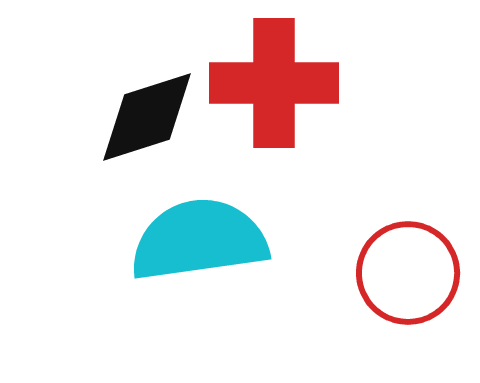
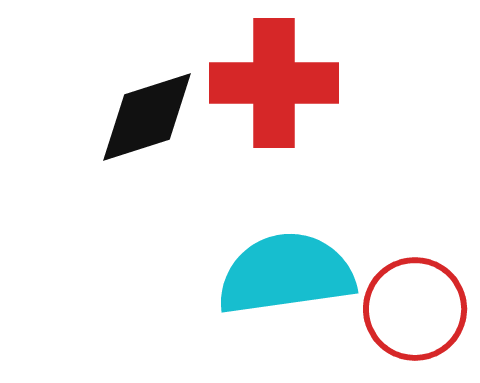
cyan semicircle: moved 87 px right, 34 px down
red circle: moved 7 px right, 36 px down
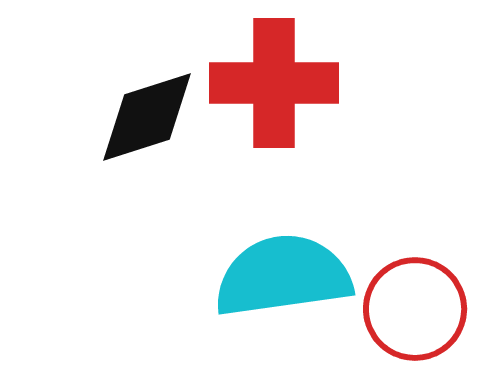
cyan semicircle: moved 3 px left, 2 px down
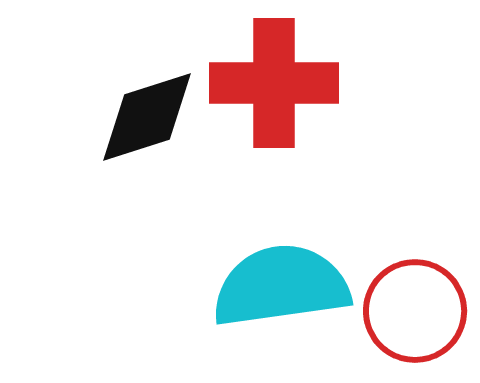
cyan semicircle: moved 2 px left, 10 px down
red circle: moved 2 px down
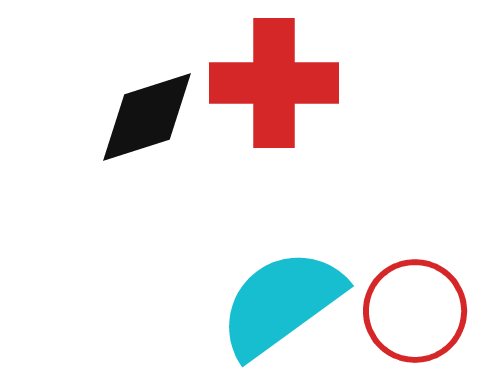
cyan semicircle: moved 17 px down; rotated 28 degrees counterclockwise
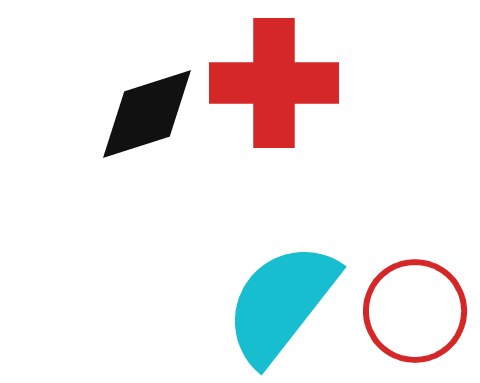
black diamond: moved 3 px up
cyan semicircle: rotated 16 degrees counterclockwise
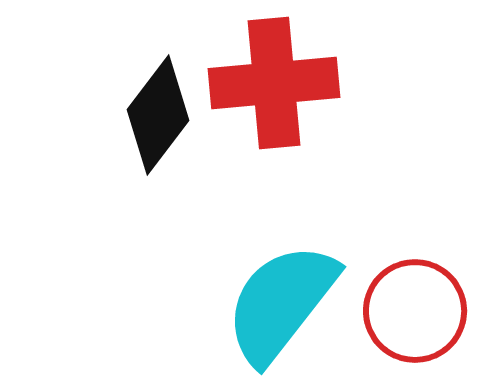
red cross: rotated 5 degrees counterclockwise
black diamond: moved 11 px right, 1 px down; rotated 35 degrees counterclockwise
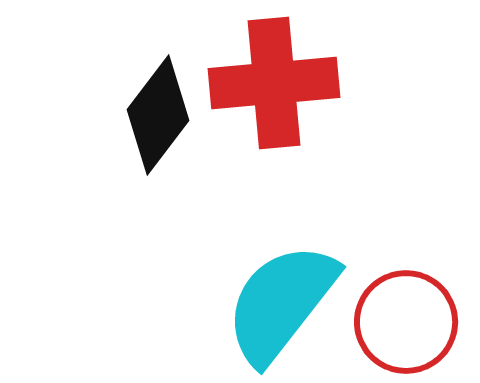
red circle: moved 9 px left, 11 px down
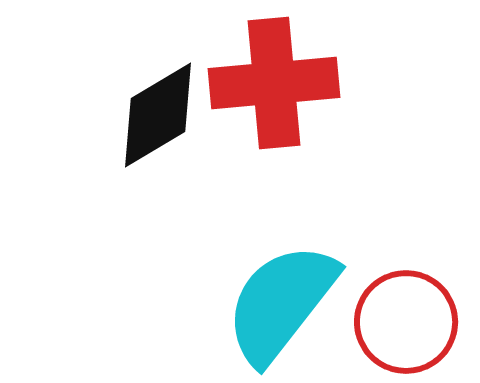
black diamond: rotated 22 degrees clockwise
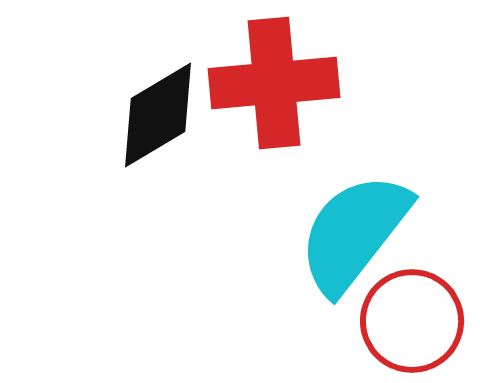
cyan semicircle: moved 73 px right, 70 px up
red circle: moved 6 px right, 1 px up
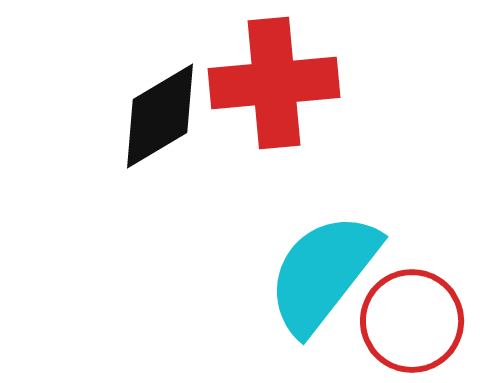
black diamond: moved 2 px right, 1 px down
cyan semicircle: moved 31 px left, 40 px down
